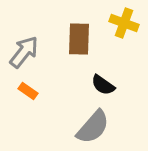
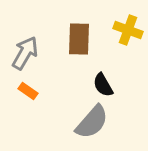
yellow cross: moved 4 px right, 7 px down
gray arrow: moved 1 px right, 1 px down; rotated 8 degrees counterclockwise
black semicircle: rotated 25 degrees clockwise
gray semicircle: moved 1 px left, 5 px up
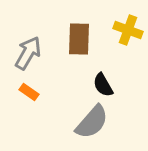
gray arrow: moved 3 px right
orange rectangle: moved 1 px right, 1 px down
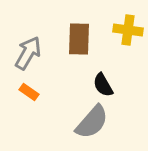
yellow cross: rotated 12 degrees counterclockwise
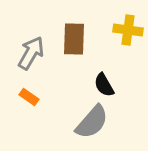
brown rectangle: moved 5 px left
gray arrow: moved 3 px right
black semicircle: moved 1 px right
orange rectangle: moved 5 px down
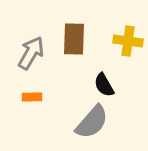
yellow cross: moved 11 px down
orange rectangle: moved 3 px right; rotated 36 degrees counterclockwise
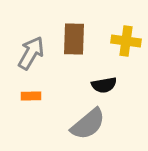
yellow cross: moved 2 px left
black semicircle: rotated 70 degrees counterclockwise
orange rectangle: moved 1 px left, 1 px up
gray semicircle: moved 4 px left, 2 px down; rotated 9 degrees clockwise
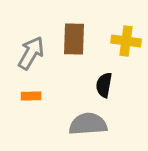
black semicircle: rotated 110 degrees clockwise
gray semicircle: rotated 144 degrees counterclockwise
